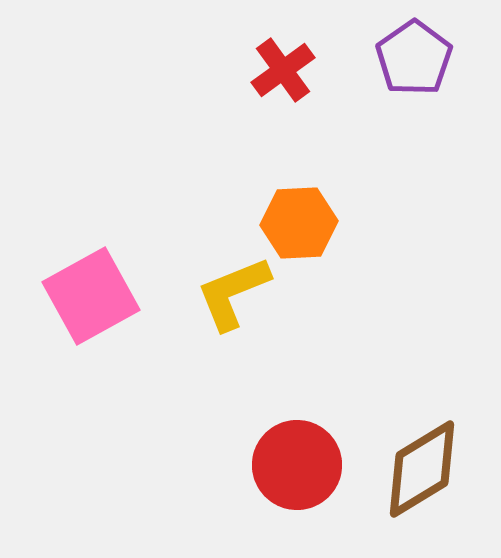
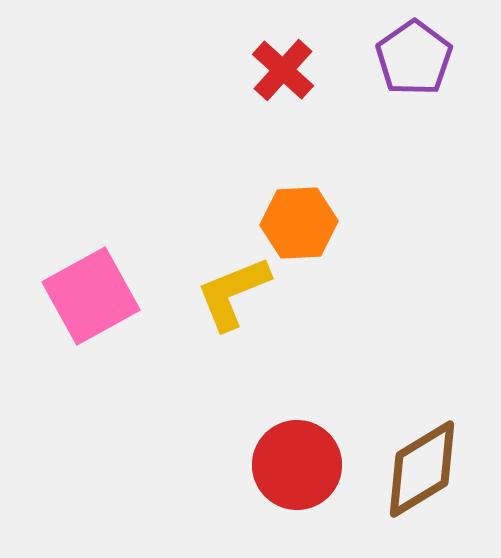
red cross: rotated 12 degrees counterclockwise
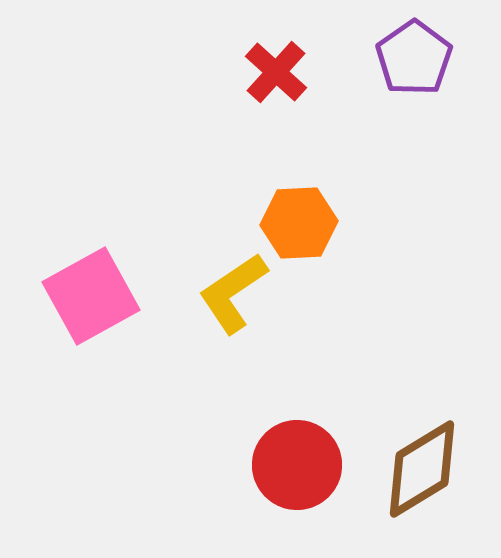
red cross: moved 7 px left, 2 px down
yellow L-shape: rotated 12 degrees counterclockwise
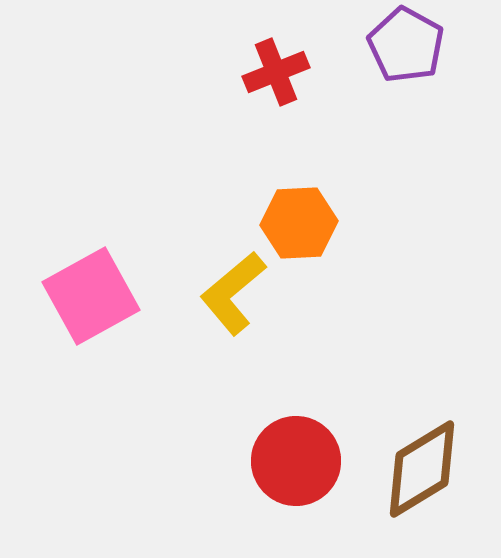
purple pentagon: moved 8 px left, 13 px up; rotated 8 degrees counterclockwise
red cross: rotated 26 degrees clockwise
yellow L-shape: rotated 6 degrees counterclockwise
red circle: moved 1 px left, 4 px up
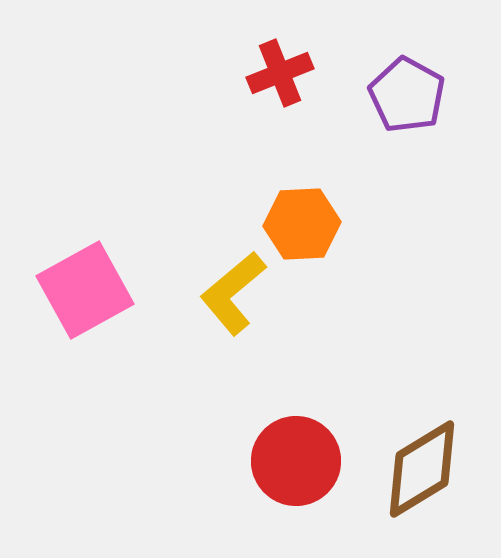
purple pentagon: moved 1 px right, 50 px down
red cross: moved 4 px right, 1 px down
orange hexagon: moved 3 px right, 1 px down
pink square: moved 6 px left, 6 px up
